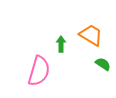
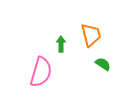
orange trapezoid: rotated 45 degrees clockwise
pink semicircle: moved 2 px right, 1 px down
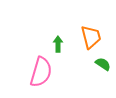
orange trapezoid: moved 2 px down
green arrow: moved 3 px left
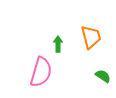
green semicircle: moved 12 px down
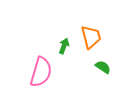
green arrow: moved 6 px right, 2 px down; rotated 21 degrees clockwise
green semicircle: moved 9 px up
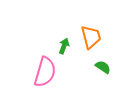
pink semicircle: moved 4 px right
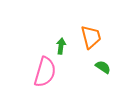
green arrow: moved 3 px left; rotated 14 degrees counterclockwise
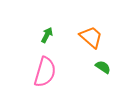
orange trapezoid: rotated 35 degrees counterclockwise
green arrow: moved 14 px left, 11 px up; rotated 21 degrees clockwise
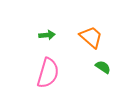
green arrow: rotated 56 degrees clockwise
pink semicircle: moved 3 px right, 1 px down
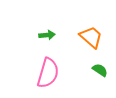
green semicircle: moved 3 px left, 3 px down
